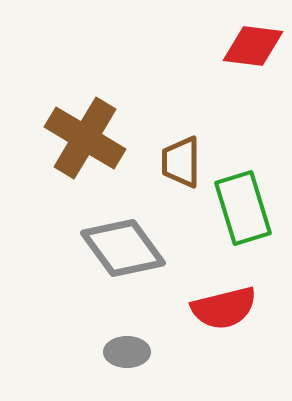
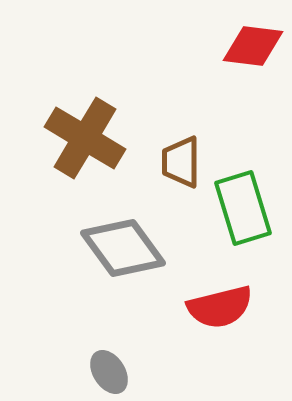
red semicircle: moved 4 px left, 1 px up
gray ellipse: moved 18 px left, 20 px down; rotated 57 degrees clockwise
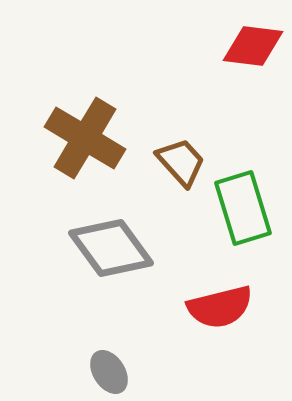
brown trapezoid: rotated 138 degrees clockwise
gray diamond: moved 12 px left
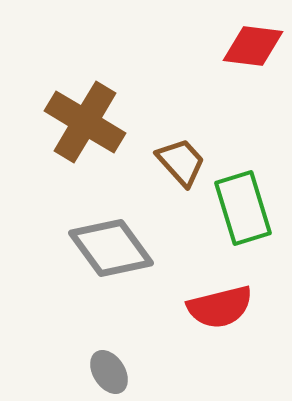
brown cross: moved 16 px up
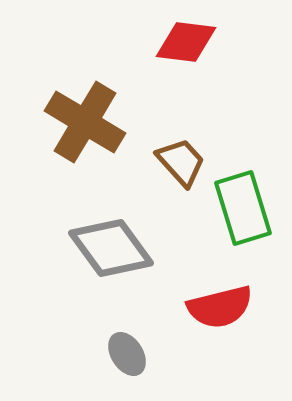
red diamond: moved 67 px left, 4 px up
gray ellipse: moved 18 px right, 18 px up
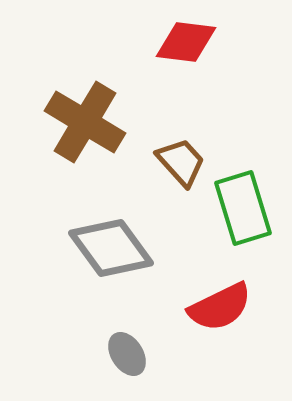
red semicircle: rotated 12 degrees counterclockwise
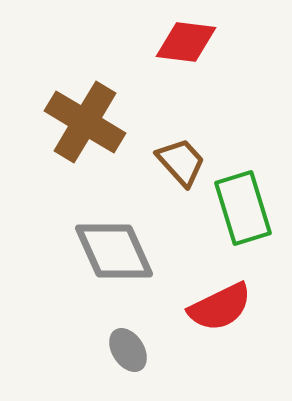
gray diamond: moved 3 px right, 3 px down; rotated 12 degrees clockwise
gray ellipse: moved 1 px right, 4 px up
